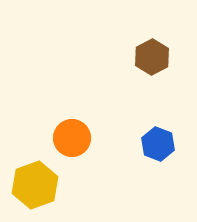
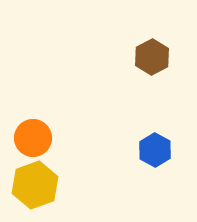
orange circle: moved 39 px left
blue hexagon: moved 3 px left, 6 px down; rotated 8 degrees clockwise
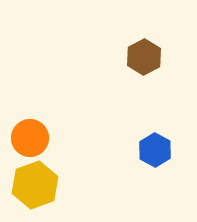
brown hexagon: moved 8 px left
orange circle: moved 3 px left
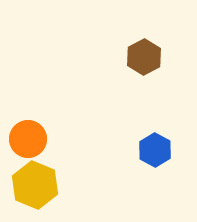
orange circle: moved 2 px left, 1 px down
yellow hexagon: rotated 18 degrees counterclockwise
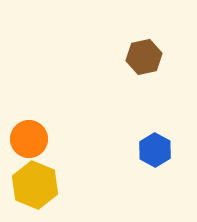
brown hexagon: rotated 16 degrees clockwise
orange circle: moved 1 px right
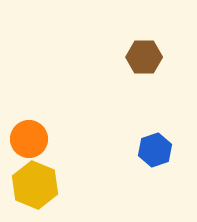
brown hexagon: rotated 12 degrees clockwise
blue hexagon: rotated 12 degrees clockwise
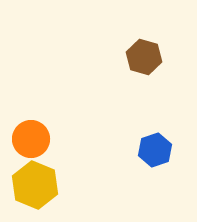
brown hexagon: rotated 16 degrees clockwise
orange circle: moved 2 px right
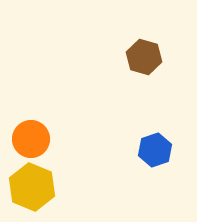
yellow hexagon: moved 3 px left, 2 px down
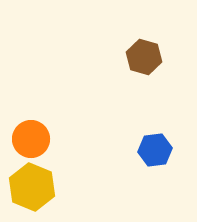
blue hexagon: rotated 12 degrees clockwise
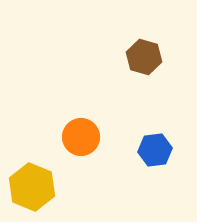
orange circle: moved 50 px right, 2 px up
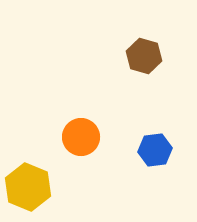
brown hexagon: moved 1 px up
yellow hexagon: moved 4 px left
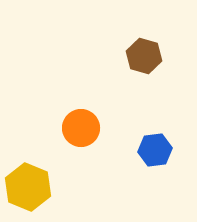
orange circle: moved 9 px up
